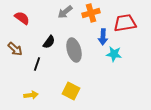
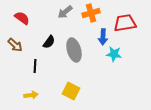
brown arrow: moved 4 px up
black line: moved 2 px left, 2 px down; rotated 16 degrees counterclockwise
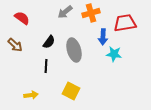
black line: moved 11 px right
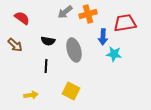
orange cross: moved 3 px left, 1 px down
black semicircle: moved 1 px left, 1 px up; rotated 64 degrees clockwise
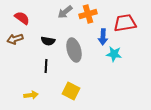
brown arrow: moved 6 px up; rotated 119 degrees clockwise
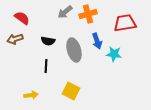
blue arrow: moved 6 px left, 4 px down; rotated 21 degrees counterclockwise
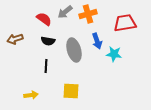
red semicircle: moved 22 px right, 1 px down
yellow square: rotated 24 degrees counterclockwise
